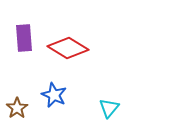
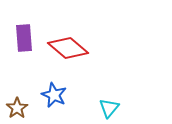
red diamond: rotated 9 degrees clockwise
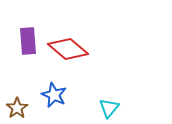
purple rectangle: moved 4 px right, 3 px down
red diamond: moved 1 px down
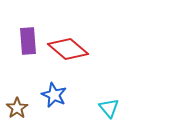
cyan triangle: rotated 20 degrees counterclockwise
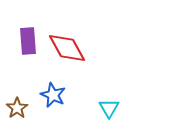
red diamond: moved 1 px left, 1 px up; rotated 21 degrees clockwise
blue star: moved 1 px left
cyan triangle: rotated 10 degrees clockwise
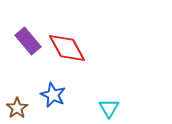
purple rectangle: rotated 36 degrees counterclockwise
